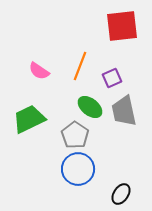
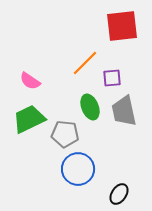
orange line: moved 5 px right, 3 px up; rotated 24 degrees clockwise
pink semicircle: moved 9 px left, 10 px down
purple square: rotated 18 degrees clockwise
green ellipse: rotated 30 degrees clockwise
gray pentagon: moved 10 px left, 1 px up; rotated 28 degrees counterclockwise
black ellipse: moved 2 px left
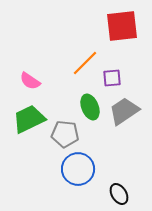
gray trapezoid: rotated 68 degrees clockwise
black ellipse: rotated 65 degrees counterclockwise
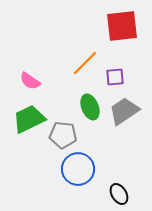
purple square: moved 3 px right, 1 px up
gray pentagon: moved 2 px left, 1 px down
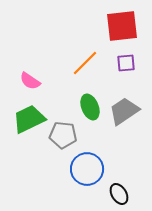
purple square: moved 11 px right, 14 px up
blue circle: moved 9 px right
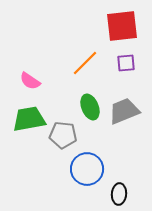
gray trapezoid: rotated 12 degrees clockwise
green trapezoid: rotated 16 degrees clockwise
black ellipse: rotated 35 degrees clockwise
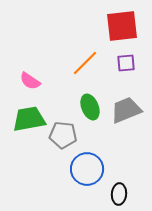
gray trapezoid: moved 2 px right, 1 px up
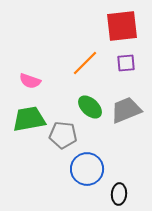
pink semicircle: rotated 15 degrees counterclockwise
green ellipse: rotated 25 degrees counterclockwise
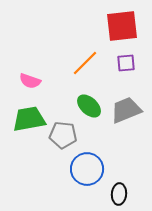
green ellipse: moved 1 px left, 1 px up
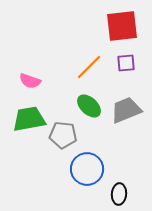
orange line: moved 4 px right, 4 px down
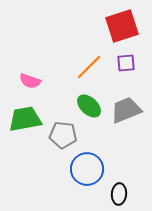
red square: rotated 12 degrees counterclockwise
green trapezoid: moved 4 px left
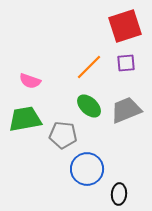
red square: moved 3 px right
